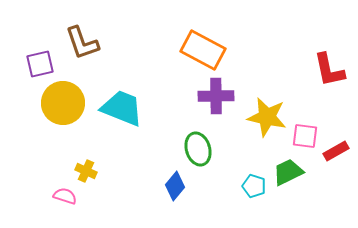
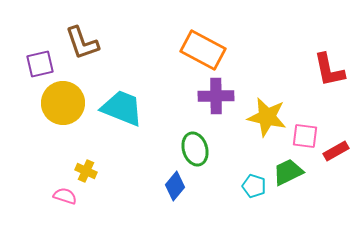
green ellipse: moved 3 px left
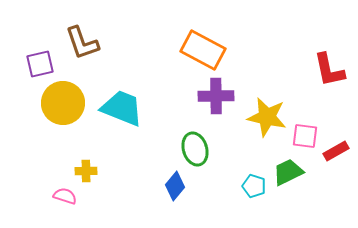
yellow cross: rotated 25 degrees counterclockwise
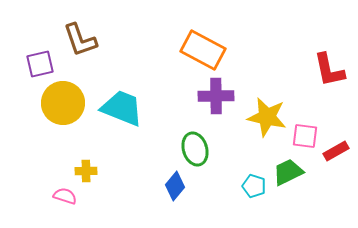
brown L-shape: moved 2 px left, 3 px up
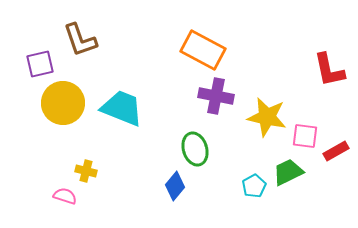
purple cross: rotated 12 degrees clockwise
yellow cross: rotated 15 degrees clockwise
cyan pentagon: rotated 25 degrees clockwise
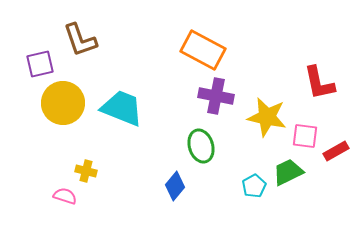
red L-shape: moved 10 px left, 13 px down
green ellipse: moved 6 px right, 3 px up
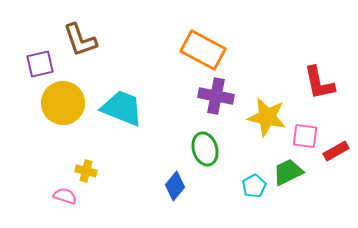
green ellipse: moved 4 px right, 3 px down
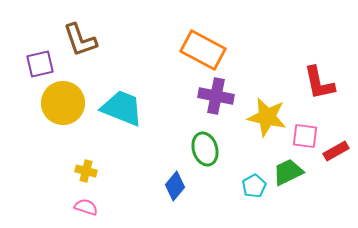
pink semicircle: moved 21 px right, 11 px down
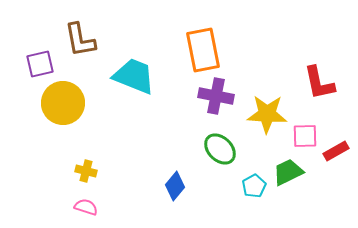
brown L-shape: rotated 9 degrees clockwise
orange rectangle: rotated 51 degrees clockwise
cyan trapezoid: moved 12 px right, 32 px up
yellow star: moved 3 px up; rotated 9 degrees counterclockwise
pink square: rotated 8 degrees counterclockwise
green ellipse: moved 15 px right; rotated 28 degrees counterclockwise
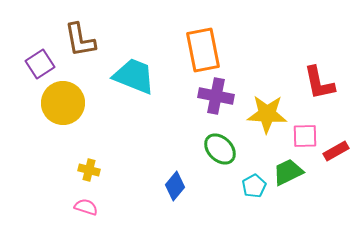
purple square: rotated 20 degrees counterclockwise
yellow cross: moved 3 px right, 1 px up
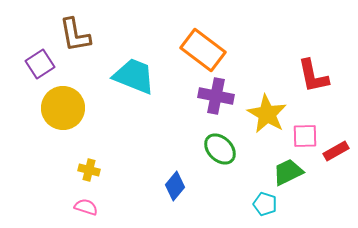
brown L-shape: moved 5 px left, 5 px up
orange rectangle: rotated 42 degrees counterclockwise
red L-shape: moved 6 px left, 7 px up
yellow circle: moved 5 px down
yellow star: rotated 27 degrees clockwise
cyan pentagon: moved 11 px right, 18 px down; rotated 25 degrees counterclockwise
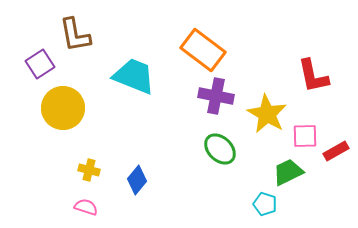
blue diamond: moved 38 px left, 6 px up
